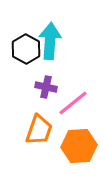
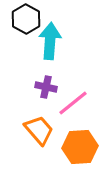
black hexagon: moved 30 px up
orange trapezoid: rotated 60 degrees counterclockwise
orange hexagon: moved 1 px right, 1 px down
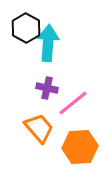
black hexagon: moved 9 px down
cyan arrow: moved 2 px left, 2 px down
purple cross: moved 1 px right, 1 px down
orange trapezoid: moved 2 px up
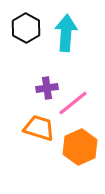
cyan arrow: moved 18 px right, 10 px up
purple cross: rotated 20 degrees counterclockwise
orange trapezoid: rotated 32 degrees counterclockwise
orange hexagon: rotated 20 degrees counterclockwise
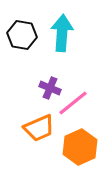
black hexagon: moved 4 px left, 7 px down; rotated 20 degrees counterclockwise
cyan arrow: moved 4 px left
purple cross: moved 3 px right; rotated 30 degrees clockwise
orange trapezoid: rotated 140 degrees clockwise
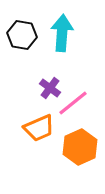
purple cross: rotated 15 degrees clockwise
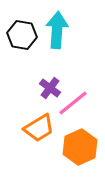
cyan arrow: moved 5 px left, 3 px up
orange trapezoid: rotated 8 degrees counterclockwise
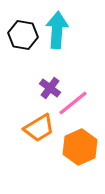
black hexagon: moved 1 px right
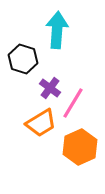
black hexagon: moved 24 px down; rotated 8 degrees clockwise
pink line: rotated 20 degrees counterclockwise
orange trapezoid: moved 2 px right, 5 px up
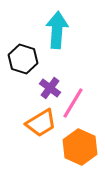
orange hexagon: rotated 12 degrees counterclockwise
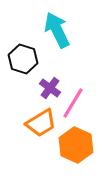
cyan arrow: rotated 30 degrees counterclockwise
orange hexagon: moved 4 px left, 2 px up
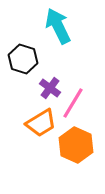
cyan arrow: moved 1 px right, 4 px up
